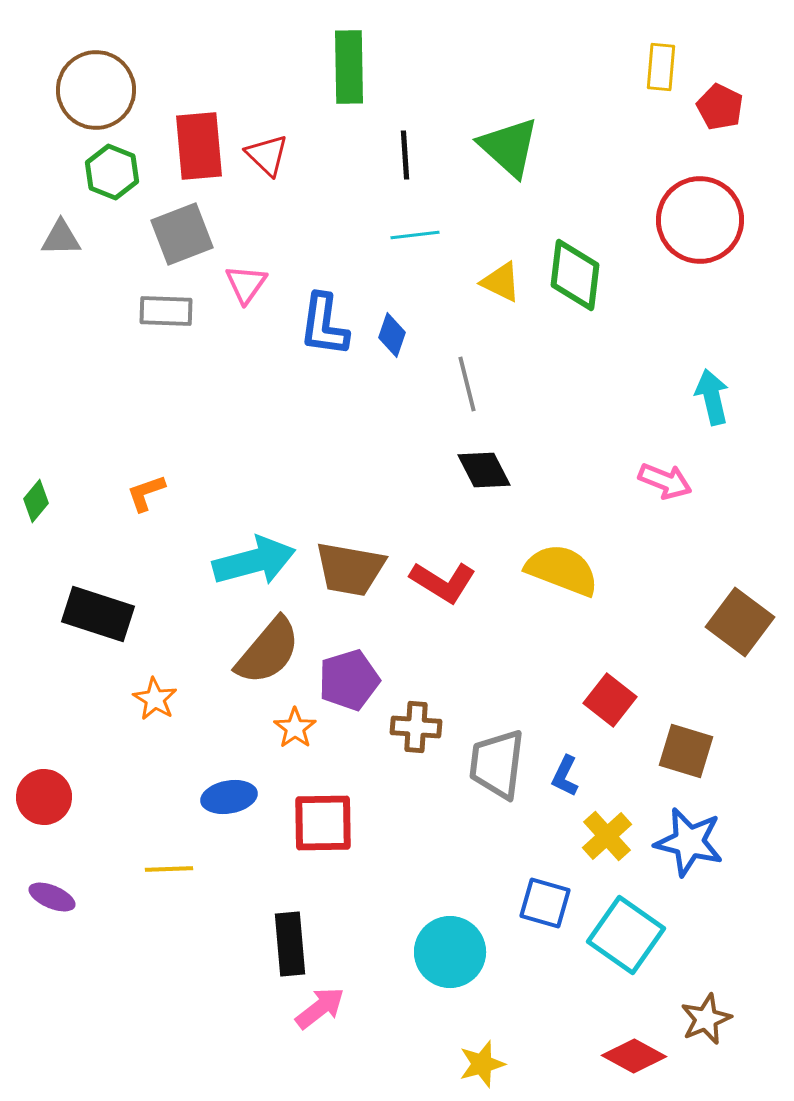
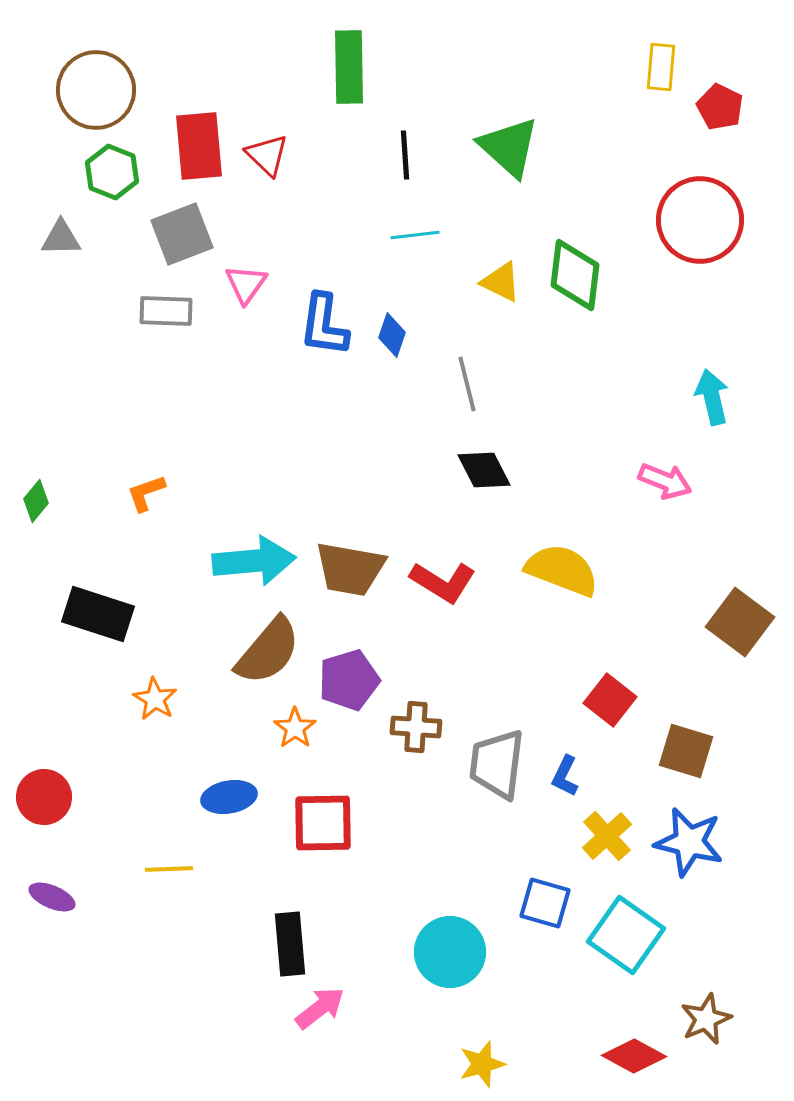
cyan arrow at (254, 561): rotated 10 degrees clockwise
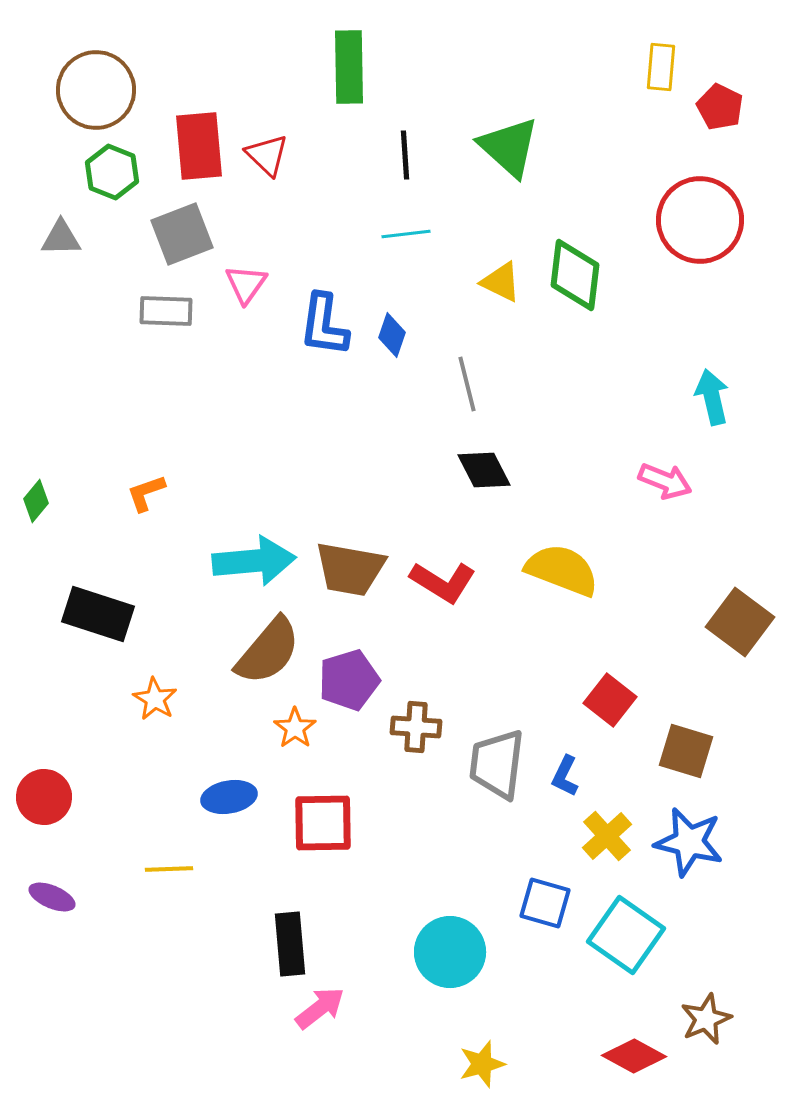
cyan line at (415, 235): moved 9 px left, 1 px up
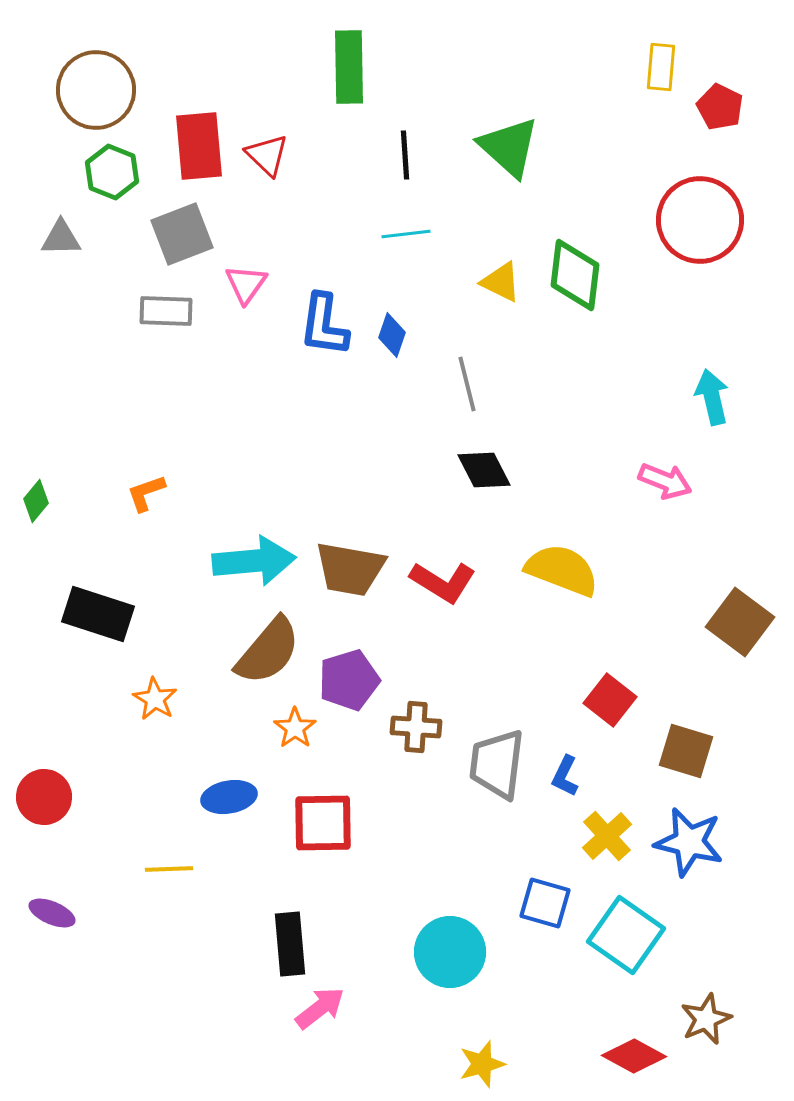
purple ellipse at (52, 897): moved 16 px down
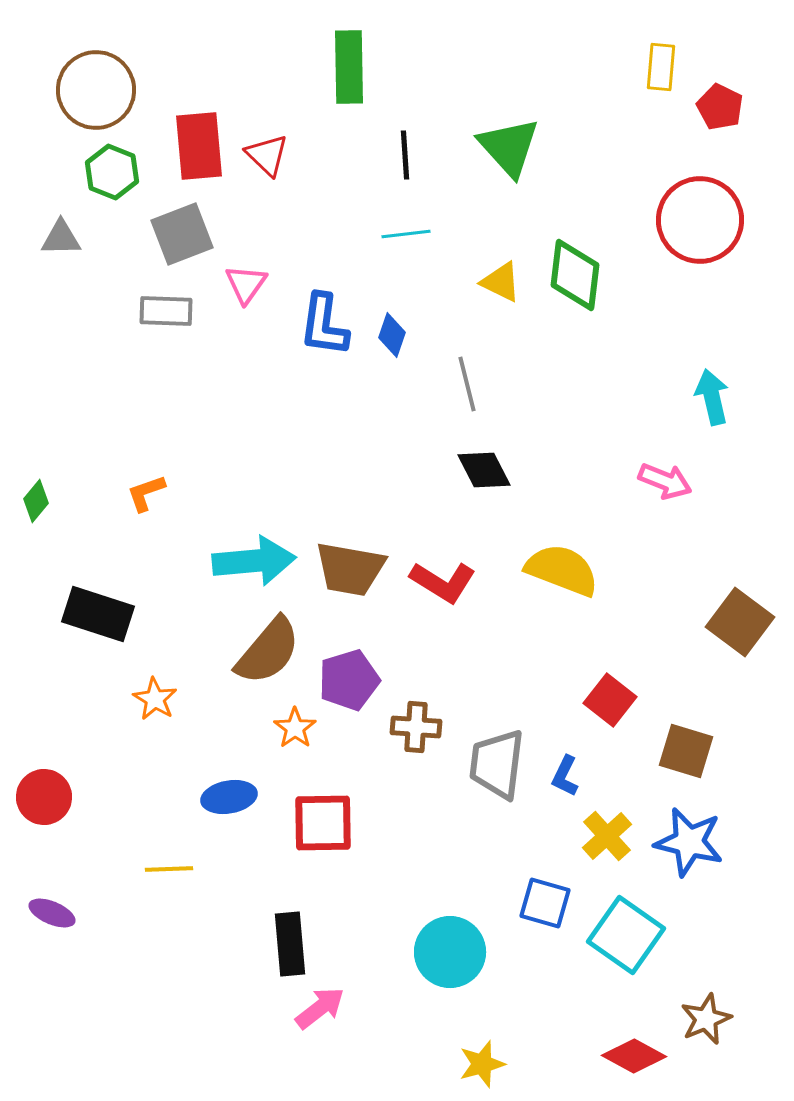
green triangle at (509, 147): rotated 6 degrees clockwise
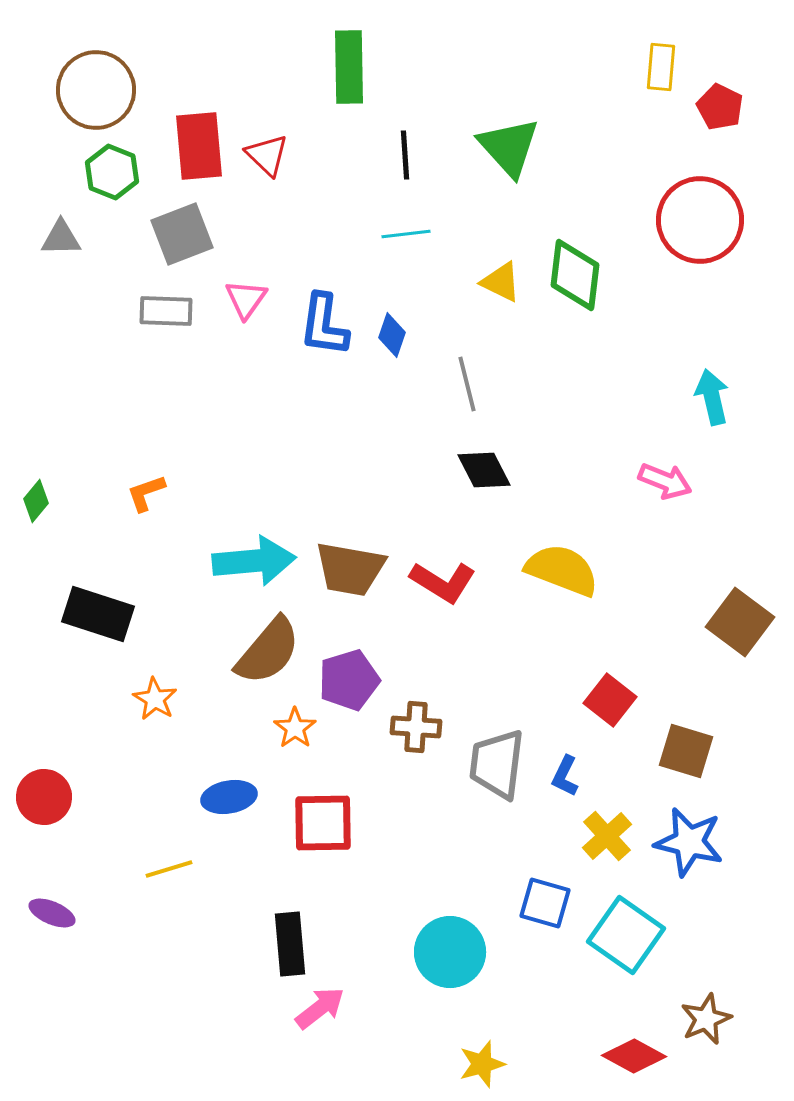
pink triangle at (246, 284): moved 15 px down
yellow line at (169, 869): rotated 15 degrees counterclockwise
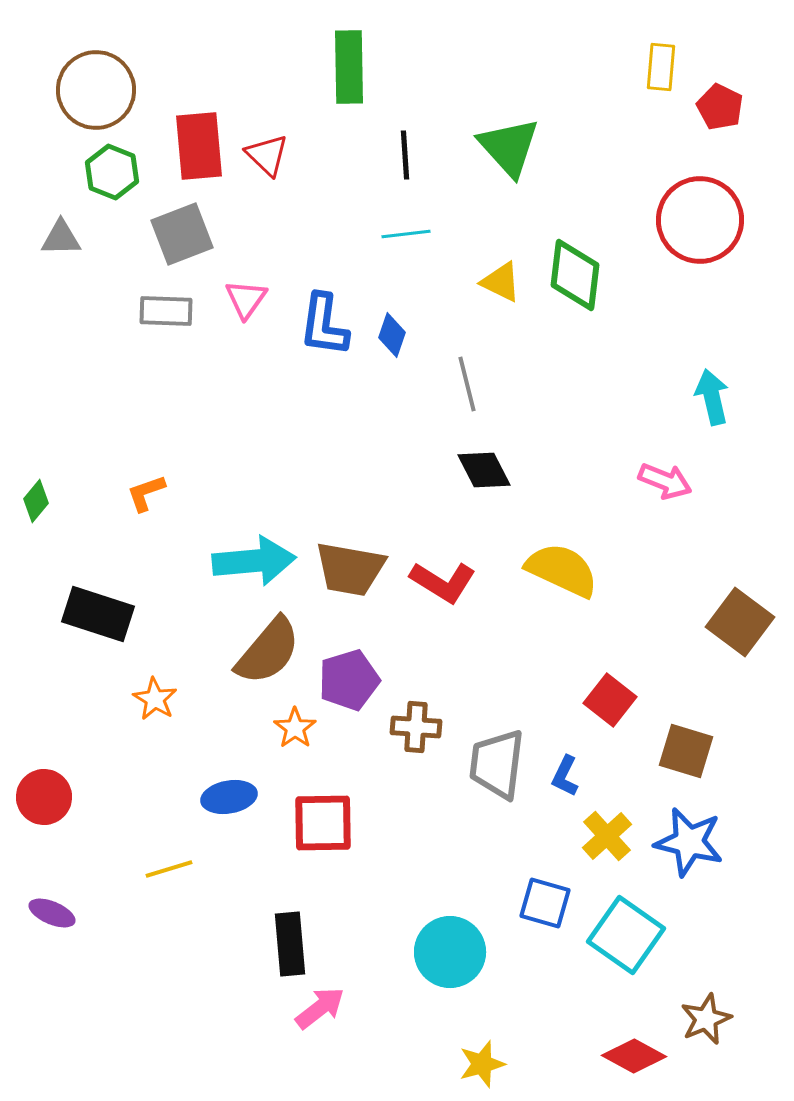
yellow semicircle at (562, 570): rotated 4 degrees clockwise
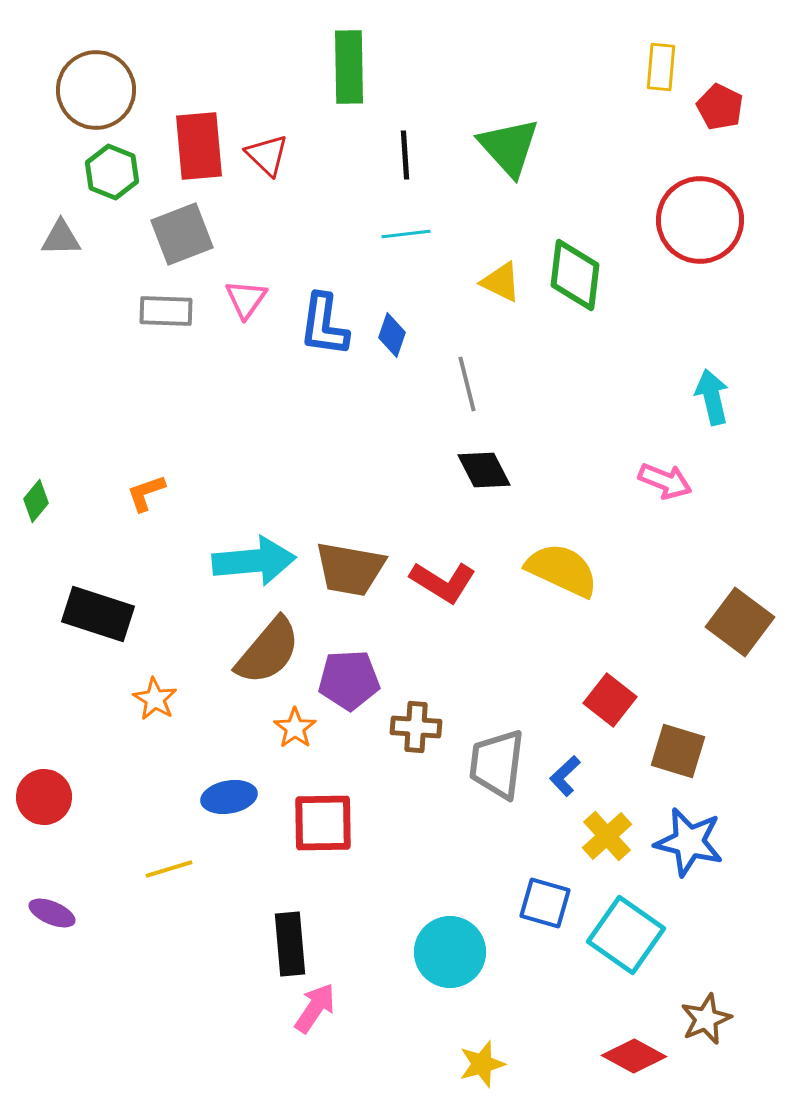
purple pentagon at (349, 680): rotated 14 degrees clockwise
brown square at (686, 751): moved 8 px left
blue L-shape at (565, 776): rotated 21 degrees clockwise
pink arrow at (320, 1008): moved 5 px left; rotated 18 degrees counterclockwise
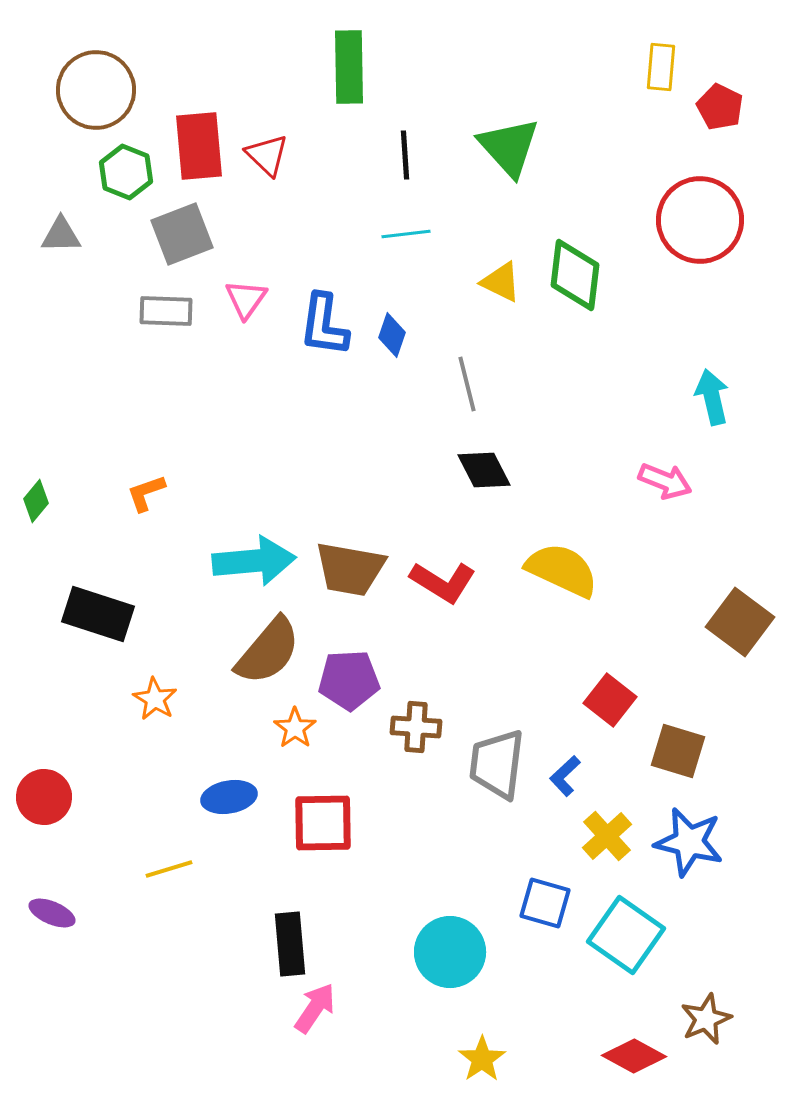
green hexagon at (112, 172): moved 14 px right
gray triangle at (61, 238): moved 3 px up
yellow star at (482, 1064): moved 5 px up; rotated 18 degrees counterclockwise
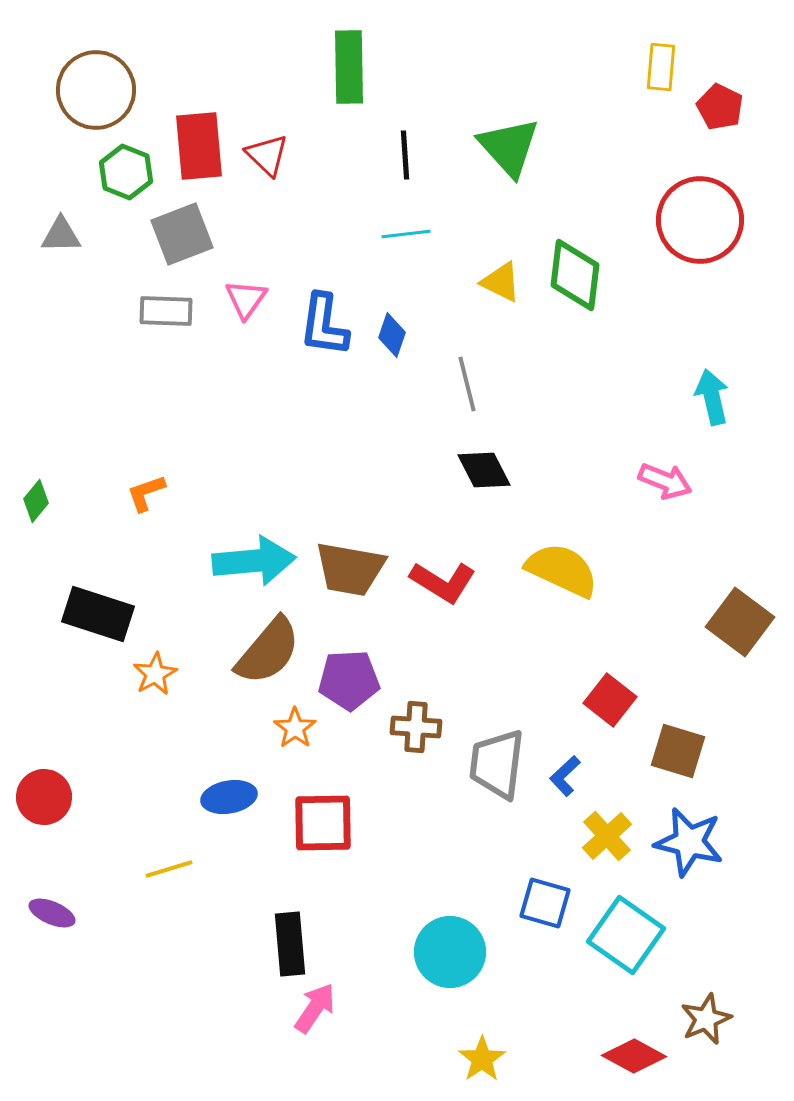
orange star at (155, 699): moved 25 px up; rotated 12 degrees clockwise
